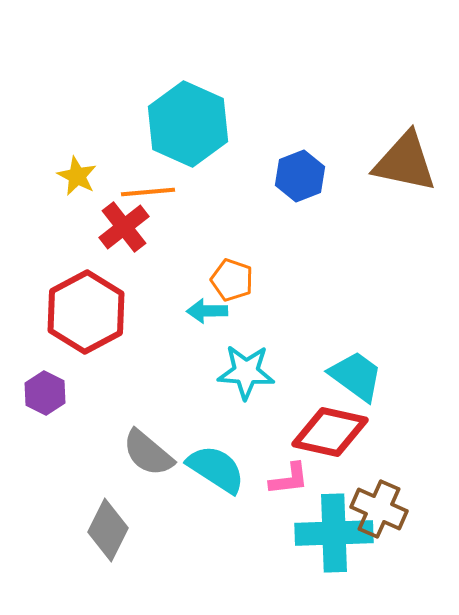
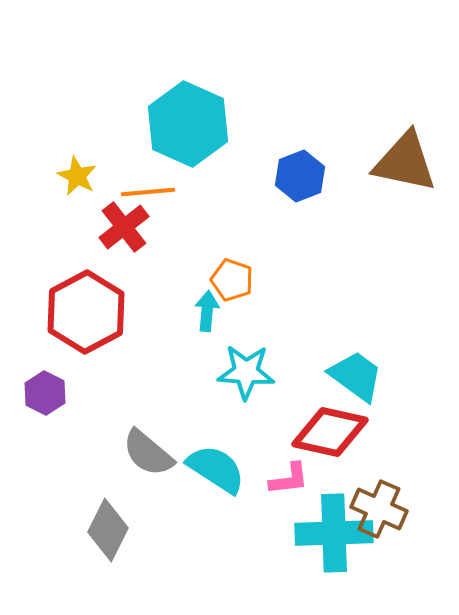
cyan arrow: rotated 96 degrees clockwise
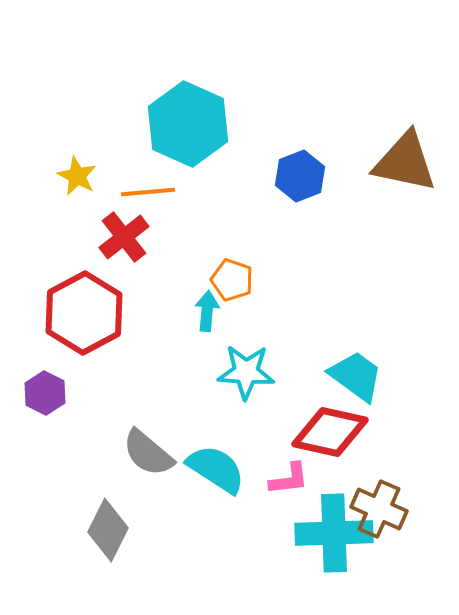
red cross: moved 10 px down
red hexagon: moved 2 px left, 1 px down
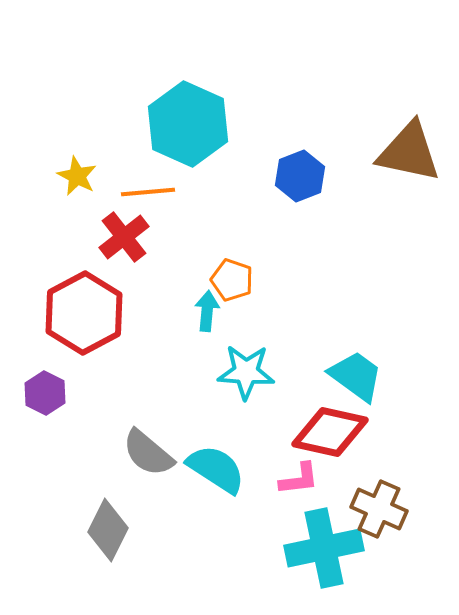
brown triangle: moved 4 px right, 10 px up
pink L-shape: moved 10 px right
cyan cross: moved 10 px left, 15 px down; rotated 10 degrees counterclockwise
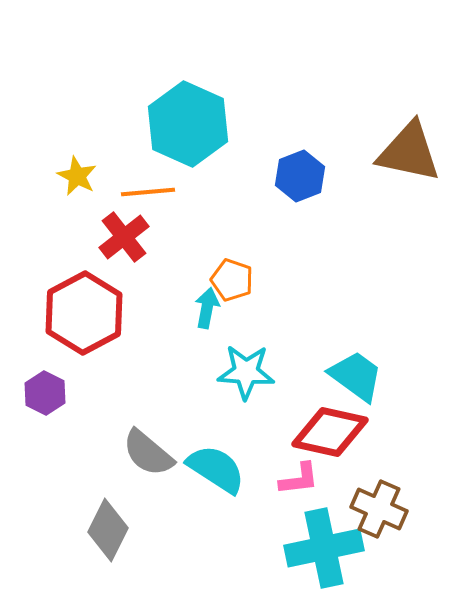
cyan arrow: moved 3 px up; rotated 6 degrees clockwise
